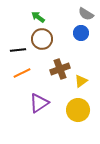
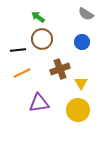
blue circle: moved 1 px right, 9 px down
yellow triangle: moved 2 px down; rotated 24 degrees counterclockwise
purple triangle: rotated 25 degrees clockwise
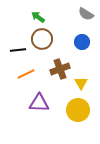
orange line: moved 4 px right, 1 px down
purple triangle: rotated 10 degrees clockwise
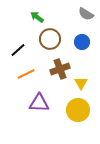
green arrow: moved 1 px left
brown circle: moved 8 px right
black line: rotated 35 degrees counterclockwise
